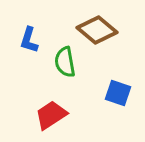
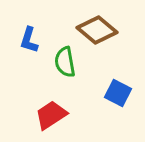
blue square: rotated 8 degrees clockwise
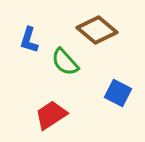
green semicircle: rotated 32 degrees counterclockwise
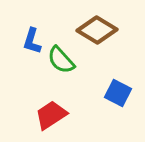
brown diamond: rotated 9 degrees counterclockwise
blue L-shape: moved 3 px right, 1 px down
green semicircle: moved 4 px left, 2 px up
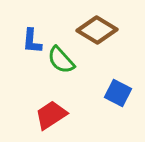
blue L-shape: rotated 12 degrees counterclockwise
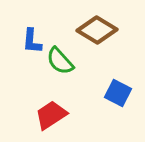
green semicircle: moved 1 px left, 1 px down
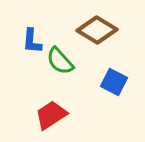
blue square: moved 4 px left, 11 px up
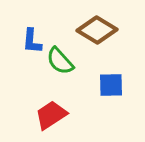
blue square: moved 3 px left, 3 px down; rotated 28 degrees counterclockwise
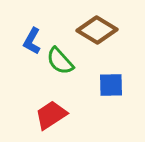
blue L-shape: rotated 24 degrees clockwise
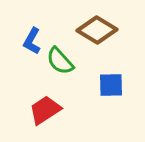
red trapezoid: moved 6 px left, 5 px up
